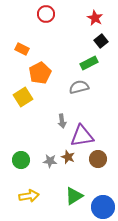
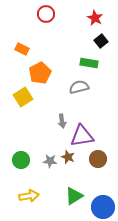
green rectangle: rotated 36 degrees clockwise
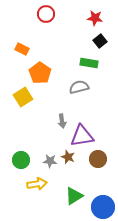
red star: rotated 21 degrees counterclockwise
black square: moved 1 px left
orange pentagon: rotated 10 degrees counterclockwise
yellow arrow: moved 8 px right, 12 px up
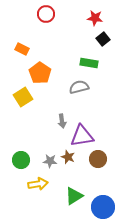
black square: moved 3 px right, 2 px up
yellow arrow: moved 1 px right
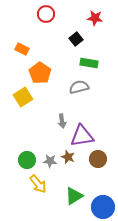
black square: moved 27 px left
green circle: moved 6 px right
yellow arrow: rotated 60 degrees clockwise
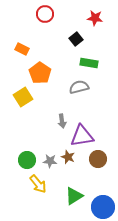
red circle: moved 1 px left
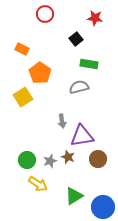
green rectangle: moved 1 px down
gray star: rotated 24 degrees counterclockwise
yellow arrow: rotated 18 degrees counterclockwise
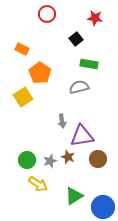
red circle: moved 2 px right
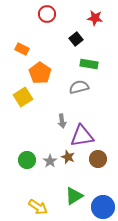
gray star: rotated 16 degrees counterclockwise
yellow arrow: moved 23 px down
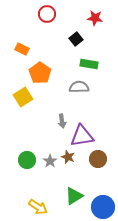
gray semicircle: rotated 12 degrees clockwise
